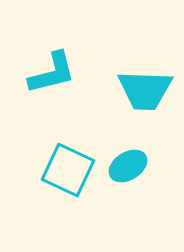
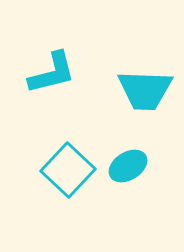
cyan square: rotated 18 degrees clockwise
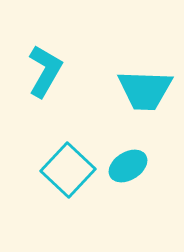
cyan L-shape: moved 7 px left, 2 px up; rotated 46 degrees counterclockwise
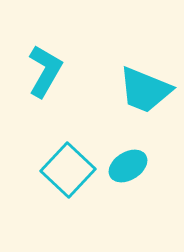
cyan trapezoid: rotated 20 degrees clockwise
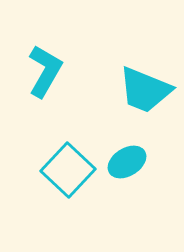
cyan ellipse: moved 1 px left, 4 px up
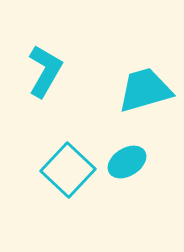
cyan trapezoid: rotated 142 degrees clockwise
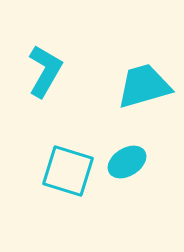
cyan trapezoid: moved 1 px left, 4 px up
cyan square: moved 1 px down; rotated 26 degrees counterclockwise
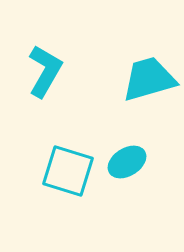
cyan trapezoid: moved 5 px right, 7 px up
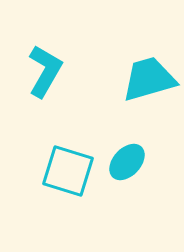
cyan ellipse: rotated 15 degrees counterclockwise
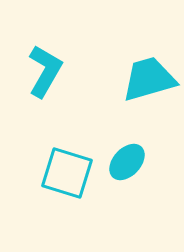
cyan square: moved 1 px left, 2 px down
